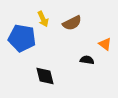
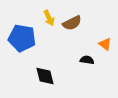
yellow arrow: moved 6 px right, 1 px up
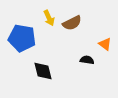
black diamond: moved 2 px left, 5 px up
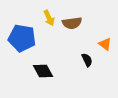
brown semicircle: rotated 18 degrees clockwise
black semicircle: rotated 56 degrees clockwise
black diamond: rotated 15 degrees counterclockwise
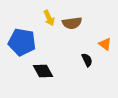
blue pentagon: moved 4 px down
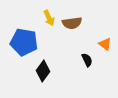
blue pentagon: moved 2 px right
black diamond: rotated 65 degrees clockwise
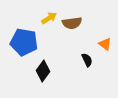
yellow arrow: rotated 98 degrees counterclockwise
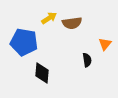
orange triangle: rotated 32 degrees clockwise
black semicircle: rotated 16 degrees clockwise
black diamond: moved 1 px left, 2 px down; rotated 30 degrees counterclockwise
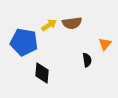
yellow arrow: moved 7 px down
